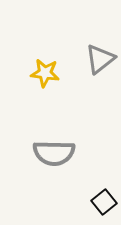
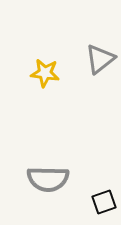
gray semicircle: moved 6 px left, 26 px down
black square: rotated 20 degrees clockwise
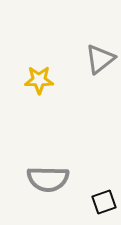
yellow star: moved 6 px left, 7 px down; rotated 8 degrees counterclockwise
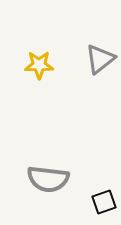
yellow star: moved 15 px up
gray semicircle: rotated 6 degrees clockwise
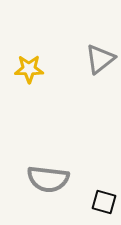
yellow star: moved 10 px left, 4 px down
black square: rotated 35 degrees clockwise
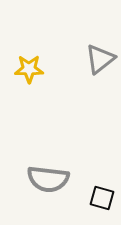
black square: moved 2 px left, 4 px up
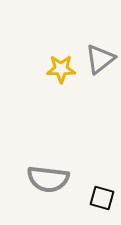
yellow star: moved 32 px right
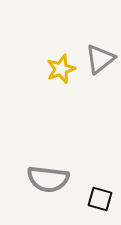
yellow star: rotated 20 degrees counterclockwise
black square: moved 2 px left, 1 px down
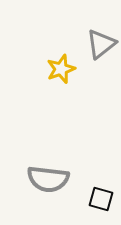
gray triangle: moved 1 px right, 15 px up
black square: moved 1 px right
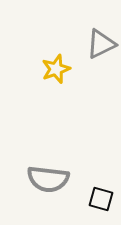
gray triangle: rotated 12 degrees clockwise
yellow star: moved 5 px left
